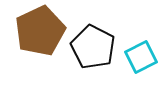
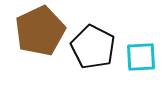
cyan square: rotated 24 degrees clockwise
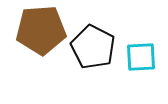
brown pentagon: moved 1 px right, 1 px up; rotated 21 degrees clockwise
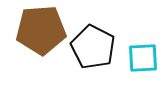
cyan square: moved 2 px right, 1 px down
